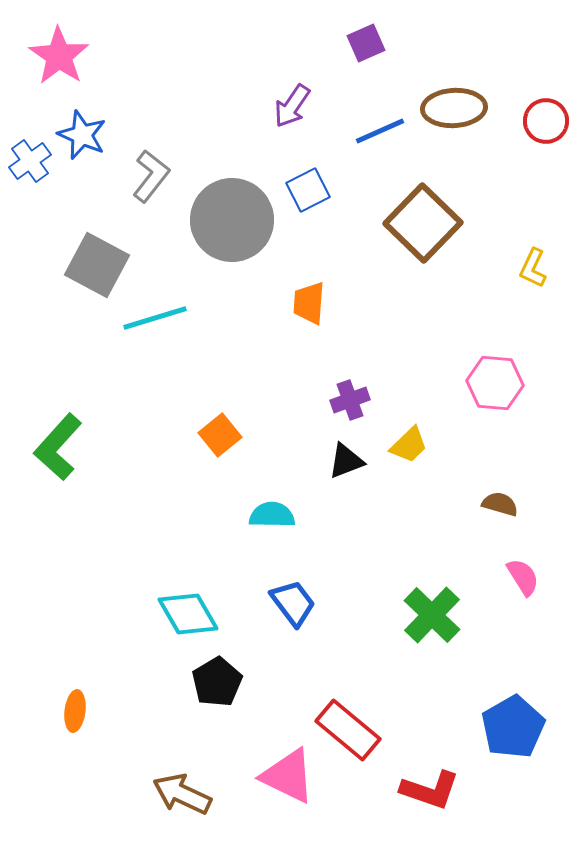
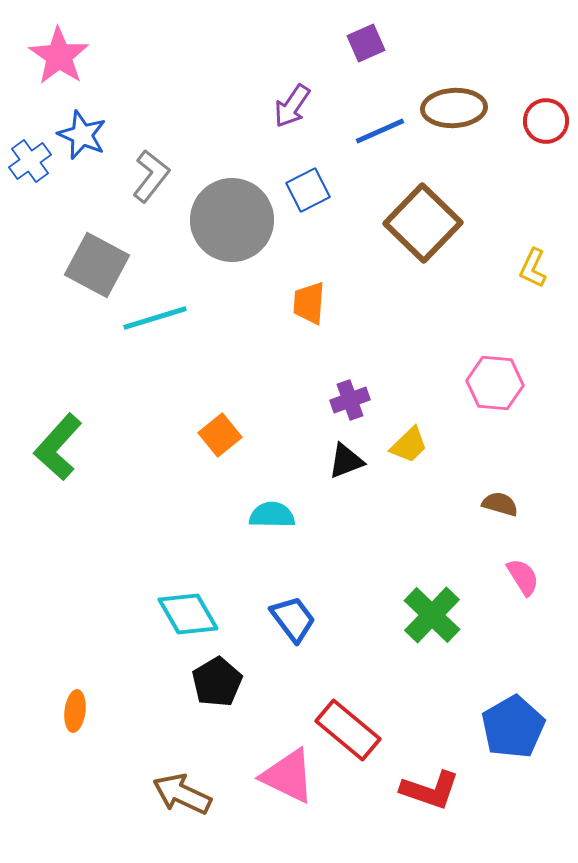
blue trapezoid: moved 16 px down
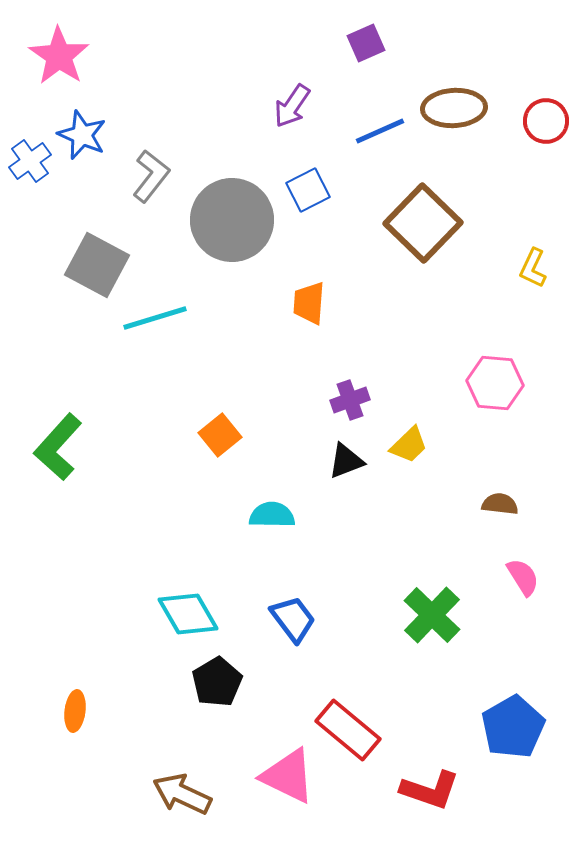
brown semicircle: rotated 9 degrees counterclockwise
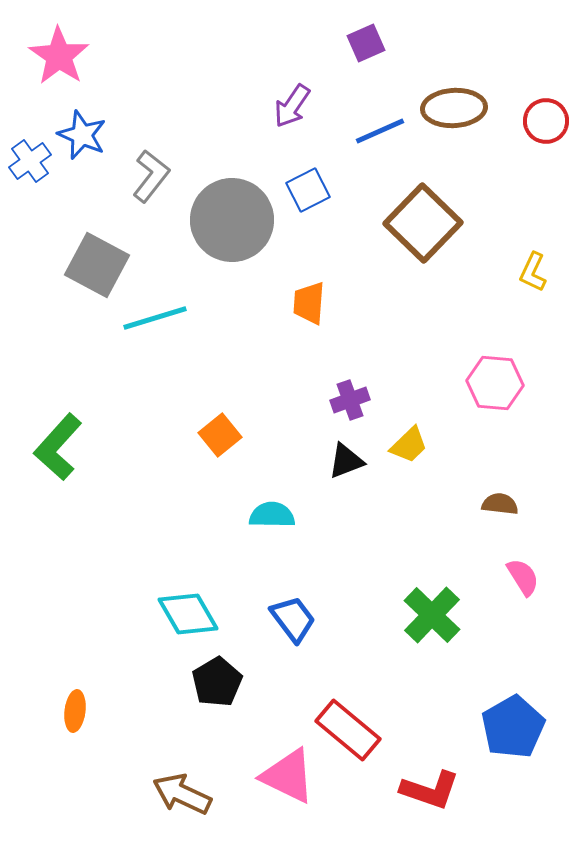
yellow L-shape: moved 4 px down
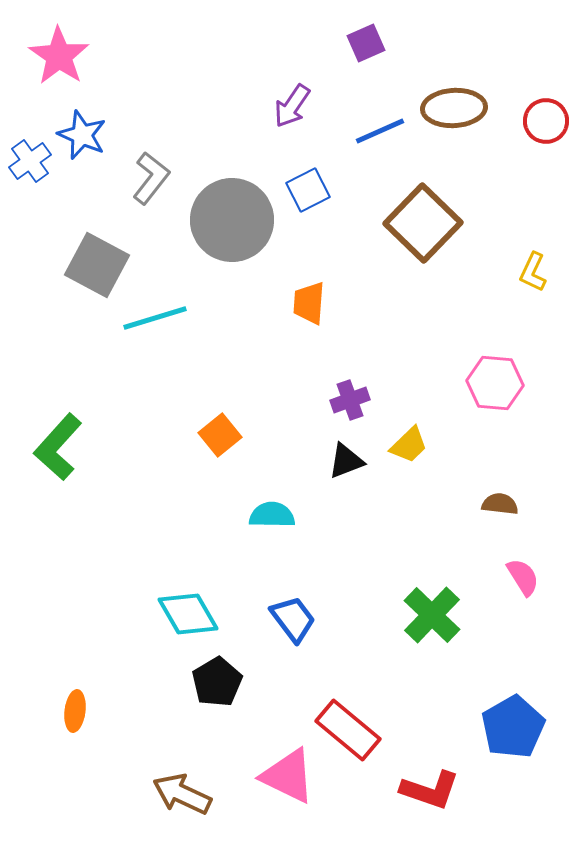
gray L-shape: moved 2 px down
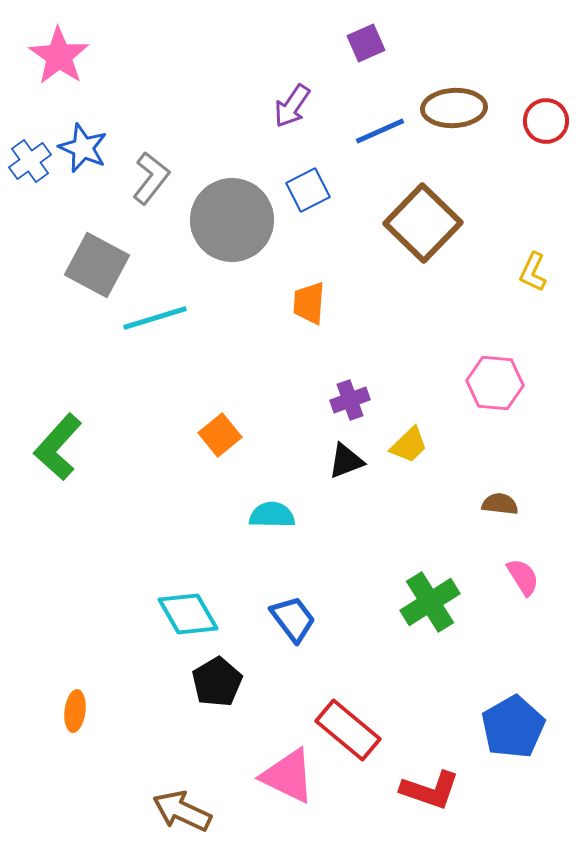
blue star: moved 1 px right, 13 px down
green cross: moved 2 px left, 13 px up; rotated 14 degrees clockwise
brown arrow: moved 17 px down
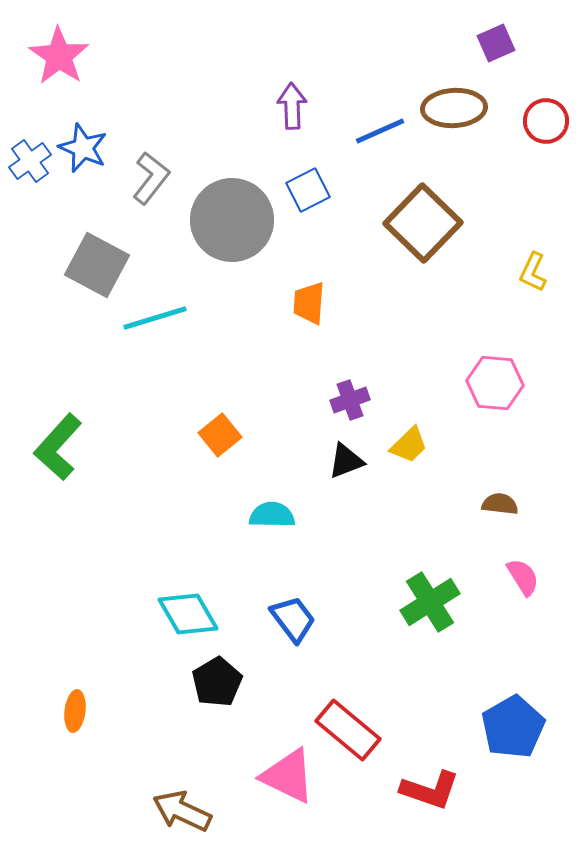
purple square: moved 130 px right
purple arrow: rotated 144 degrees clockwise
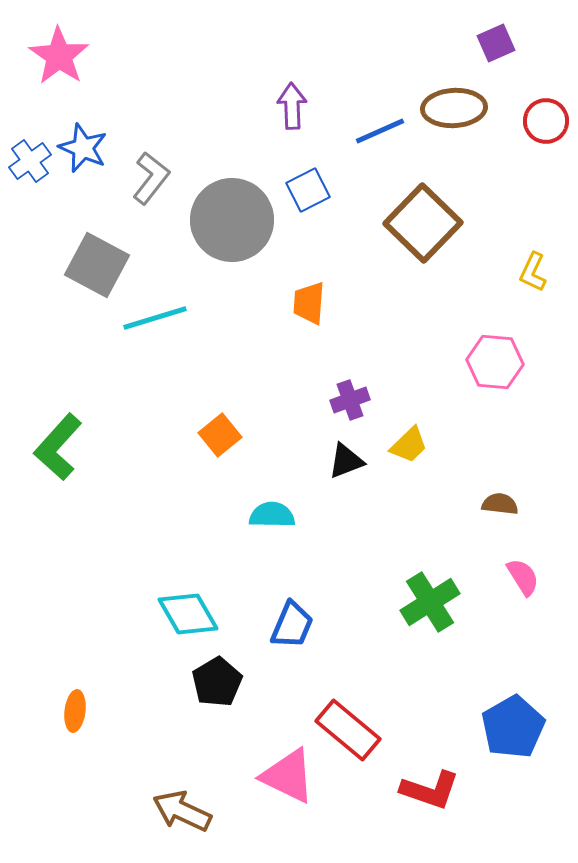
pink hexagon: moved 21 px up
blue trapezoid: moved 1 px left, 6 px down; rotated 60 degrees clockwise
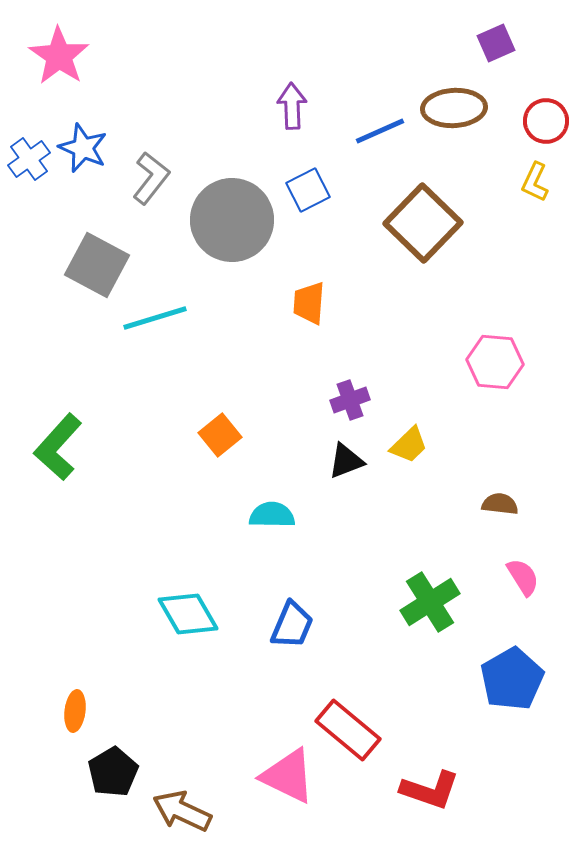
blue cross: moved 1 px left, 2 px up
yellow L-shape: moved 2 px right, 90 px up
black pentagon: moved 104 px left, 90 px down
blue pentagon: moved 1 px left, 48 px up
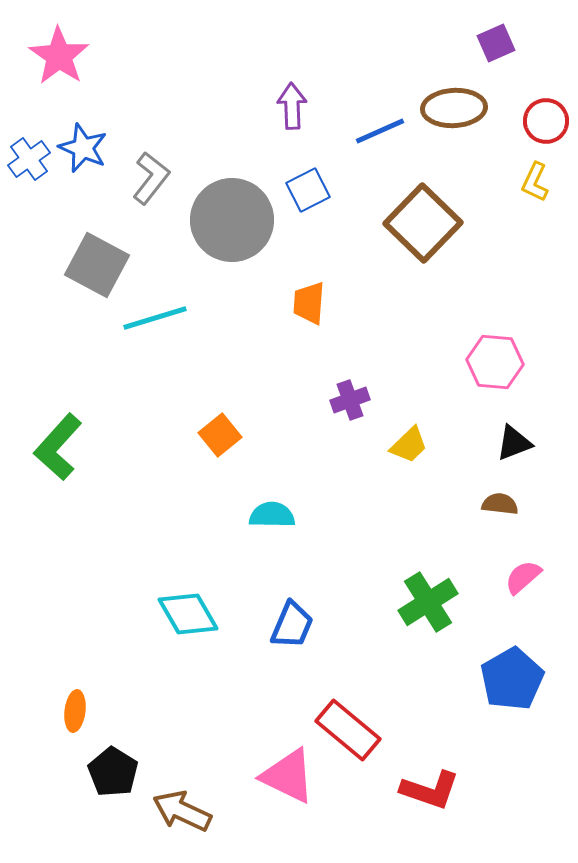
black triangle: moved 168 px right, 18 px up
pink semicircle: rotated 99 degrees counterclockwise
green cross: moved 2 px left
black pentagon: rotated 9 degrees counterclockwise
